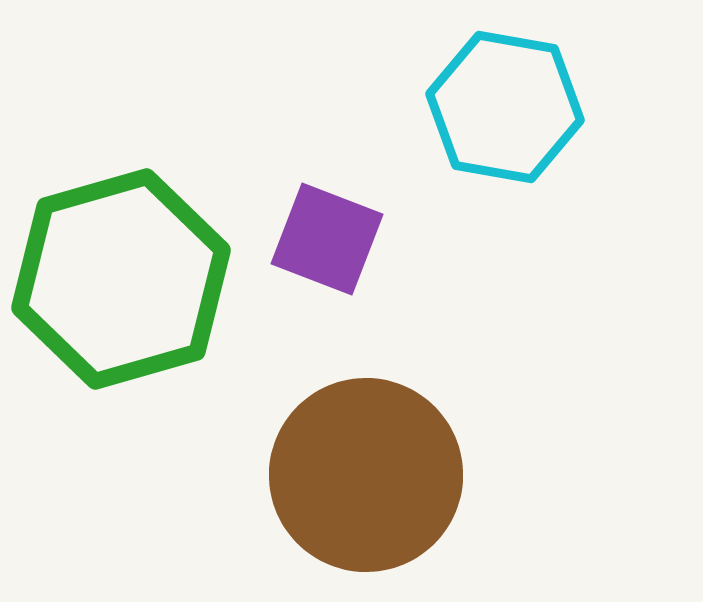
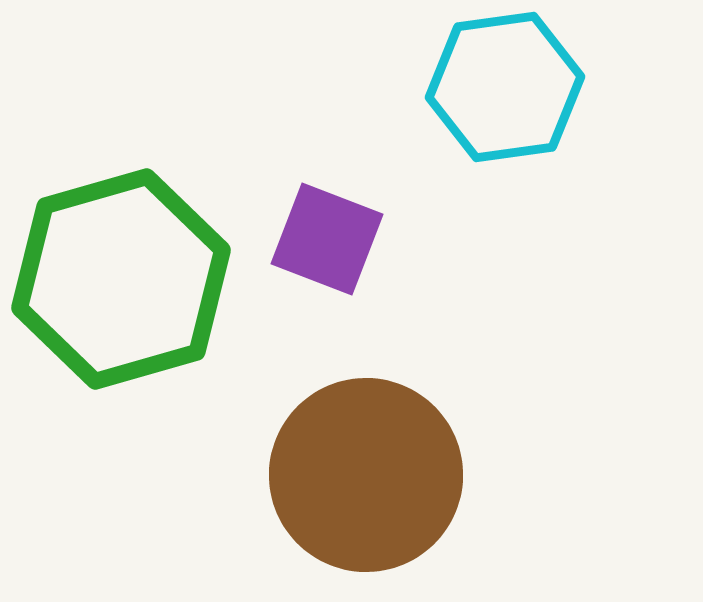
cyan hexagon: moved 20 px up; rotated 18 degrees counterclockwise
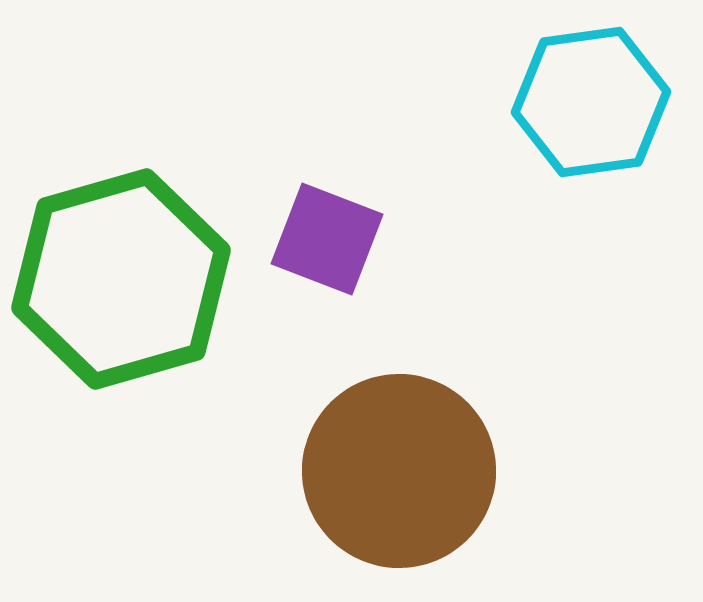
cyan hexagon: moved 86 px right, 15 px down
brown circle: moved 33 px right, 4 px up
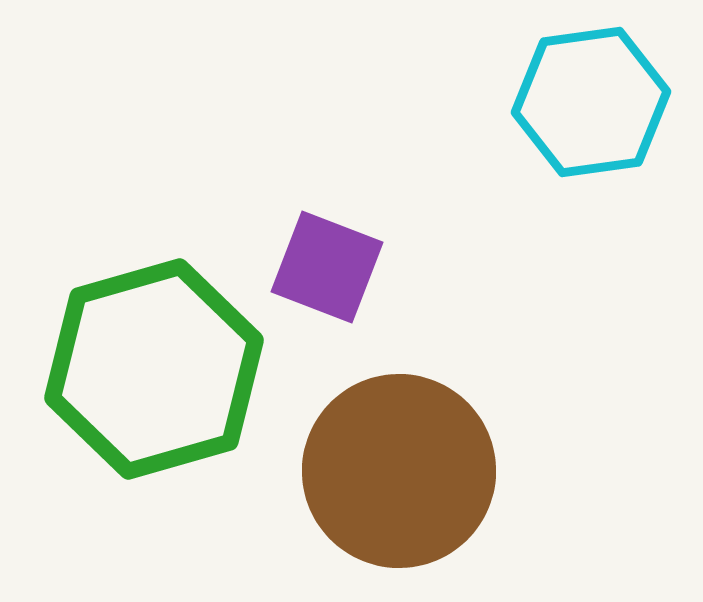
purple square: moved 28 px down
green hexagon: moved 33 px right, 90 px down
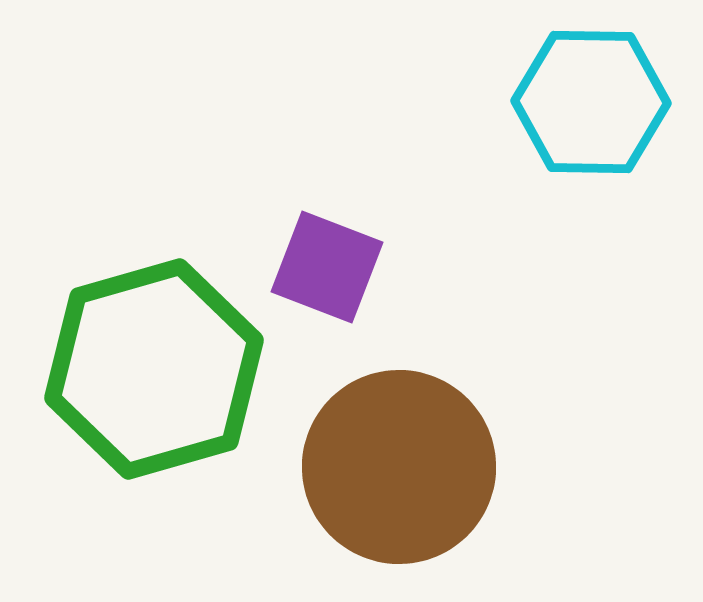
cyan hexagon: rotated 9 degrees clockwise
brown circle: moved 4 px up
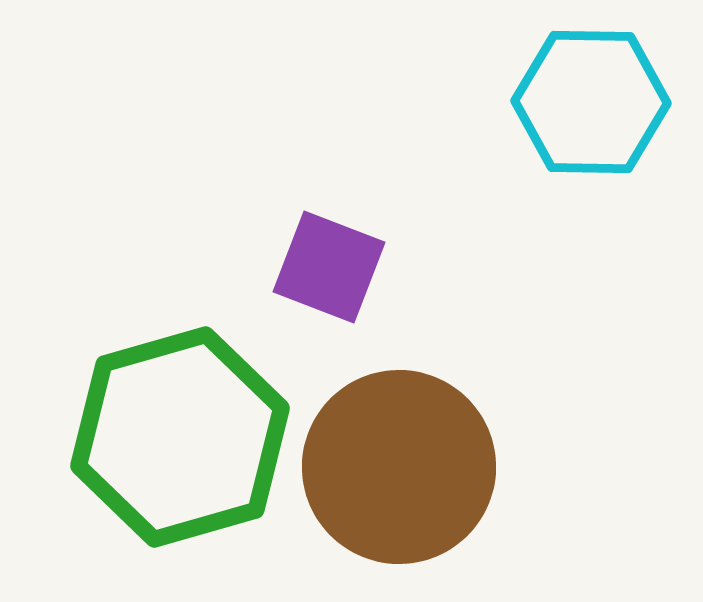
purple square: moved 2 px right
green hexagon: moved 26 px right, 68 px down
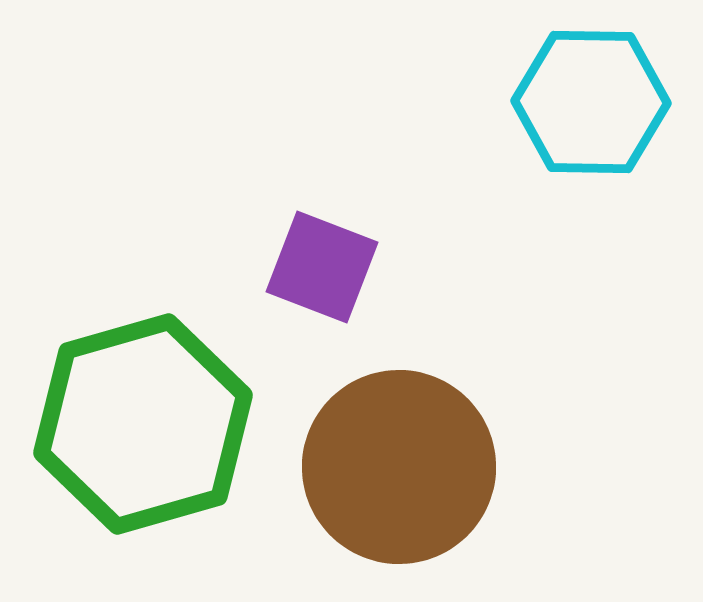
purple square: moved 7 px left
green hexagon: moved 37 px left, 13 px up
